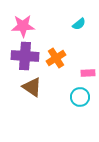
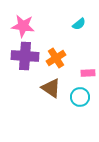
pink star: rotated 10 degrees clockwise
brown triangle: moved 19 px right, 1 px down
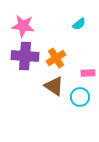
brown triangle: moved 3 px right, 2 px up
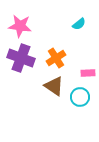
pink star: moved 3 px left
purple cross: moved 4 px left, 2 px down; rotated 16 degrees clockwise
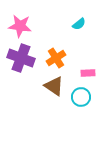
cyan circle: moved 1 px right
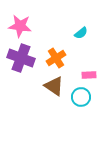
cyan semicircle: moved 2 px right, 9 px down
pink rectangle: moved 1 px right, 2 px down
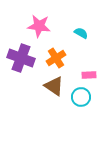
pink star: moved 19 px right
cyan semicircle: rotated 112 degrees counterclockwise
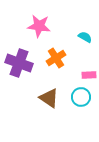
cyan semicircle: moved 4 px right, 4 px down
purple cross: moved 2 px left, 5 px down
brown triangle: moved 5 px left, 12 px down
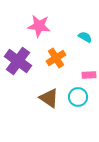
purple cross: moved 1 px left, 2 px up; rotated 16 degrees clockwise
cyan circle: moved 3 px left
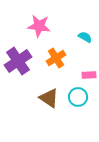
purple cross: rotated 20 degrees clockwise
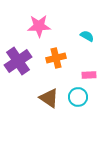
pink star: rotated 10 degrees counterclockwise
cyan semicircle: moved 2 px right, 1 px up
orange cross: rotated 18 degrees clockwise
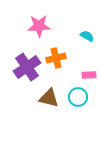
purple cross: moved 9 px right, 6 px down
brown triangle: rotated 20 degrees counterclockwise
